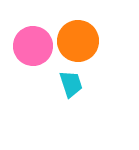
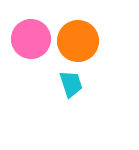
pink circle: moved 2 px left, 7 px up
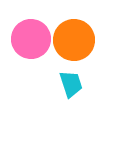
orange circle: moved 4 px left, 1 px up
